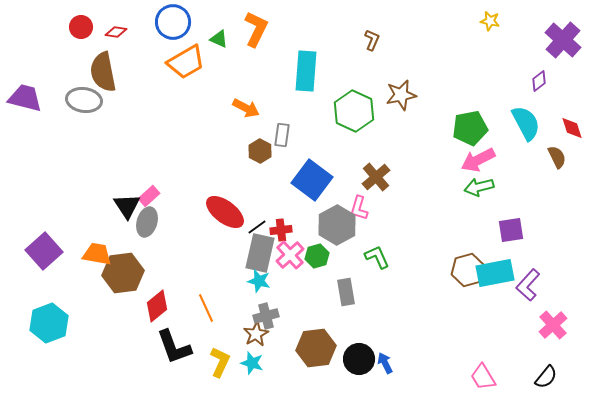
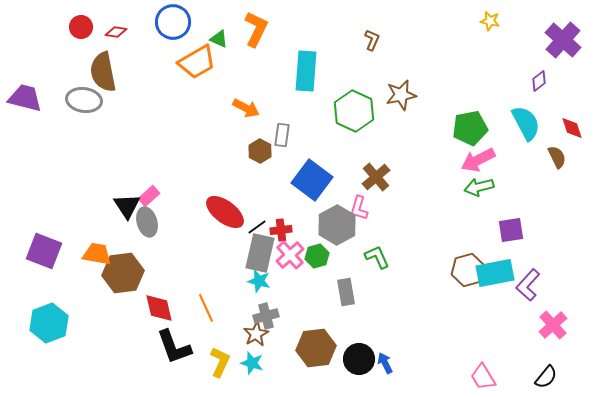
orange trapezoid at (186, 62): moved 11 px right
gray ellipse at (147, 222): rotated 32 degrees counterclockwise
purple square at (44, 251): rotated 27 degrees counterclockwise
red diamond at (157, 306): moved 2 px right, 2 px down; rotated 64 degrees counterclockwise
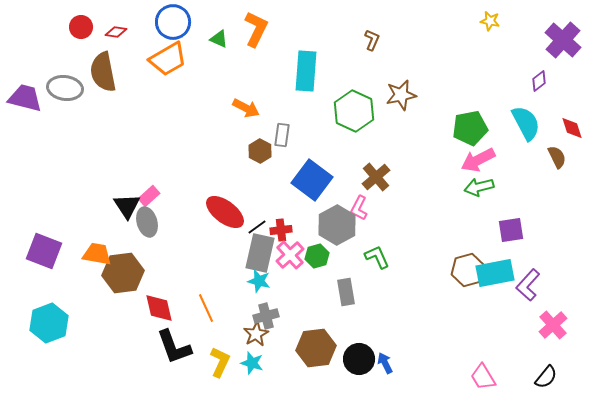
orange trapezoid at (197, 62): moved 29 px left, 3 px up
gray ellipse at (84, 100): moved 19 px left, 12 px up
pink L-shape at (359, 208): rotated 10 degrees clockwise
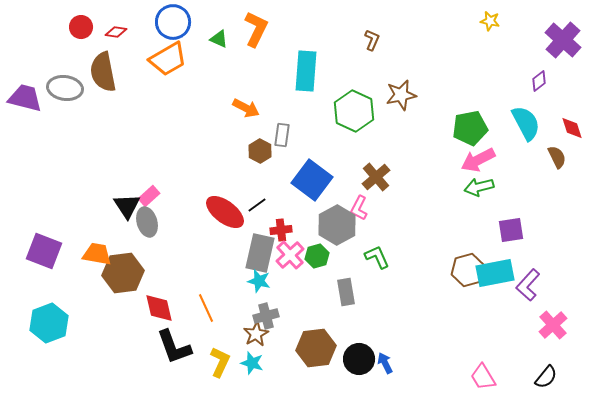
black line at (257, 227): moved 22 px up
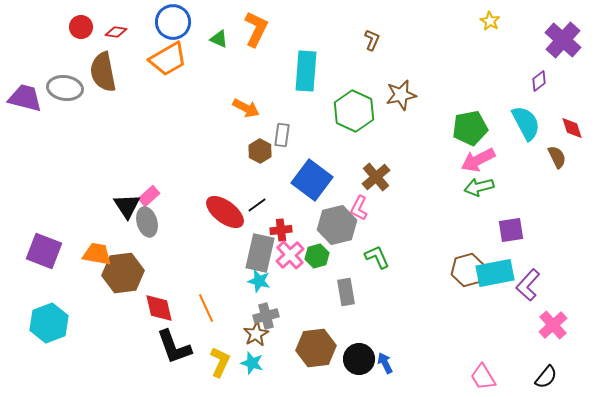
yellow star at (490, 21): rotated 18 degrees clockwise
gray hexagon at (337, 225): rotated 15 degrees clockwise
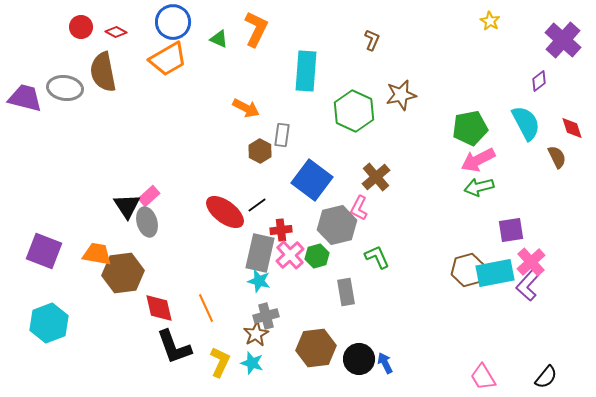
red diamond at (116, 32): rotated 20 degrees clockwise
pink cross at (553, 325): moved 22 px left, 63 px up
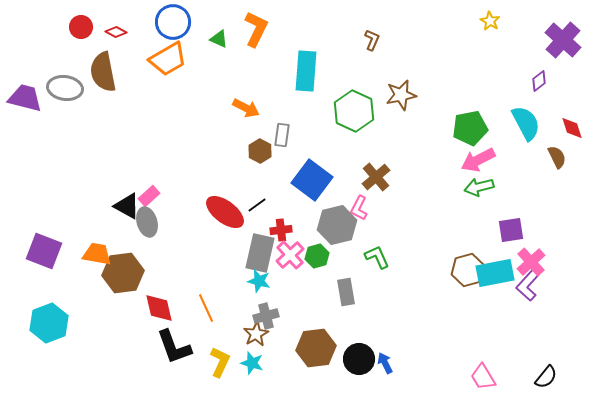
black triangle at (127, 206): rotated 28 degrees counterclockwise
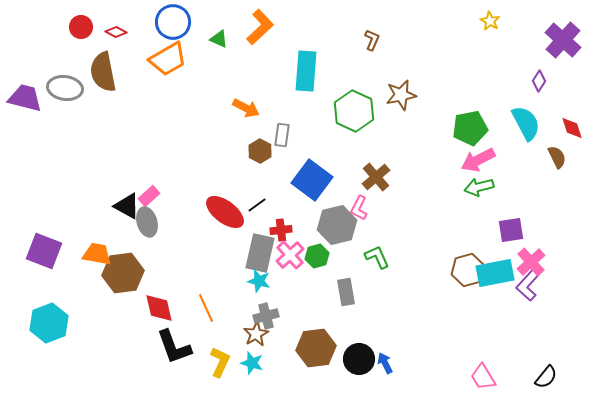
orange L-shape at (256, 29): moved 4 px right, 2 px up; rotated 21 degrees clockwise
purple diamond at (539, 81): rotated 20 degrees counterclockwise
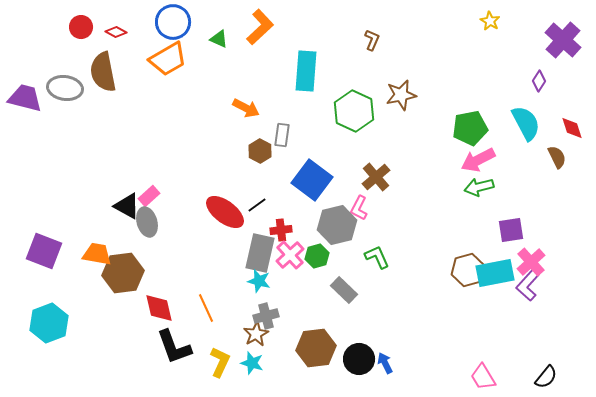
gray rectangle at (346, 292): moved 2 px left, 2 px up; rotated 36 degrees counterclockwise
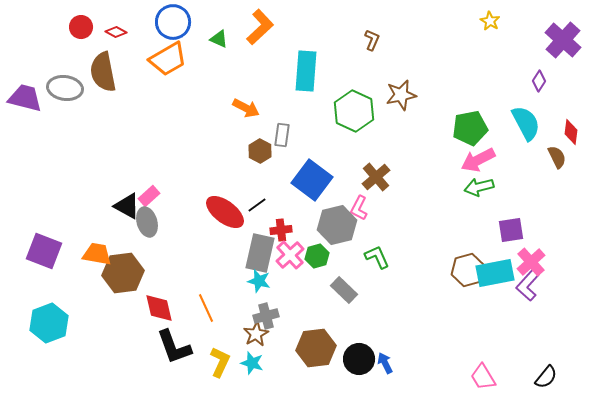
red diamond at (572, 128): moved 1 px left, 4 px down; rotated 25 degrees clockwise
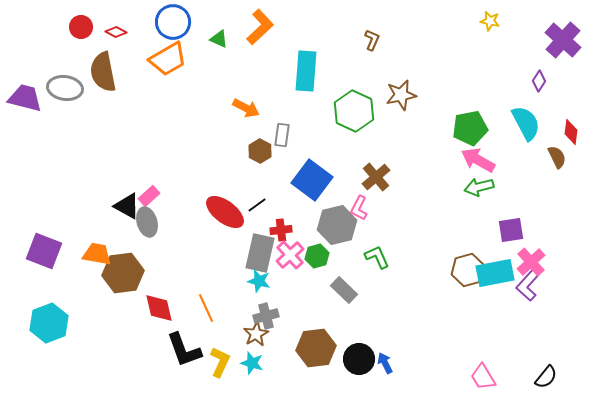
yellow star at (490, 21): rotated 18 degrees counterclockwise
pink arrow at (478, 160): rotated 56 degrees clockwise
black L-shape at (174, 347): moved 10 px right, 3 px down
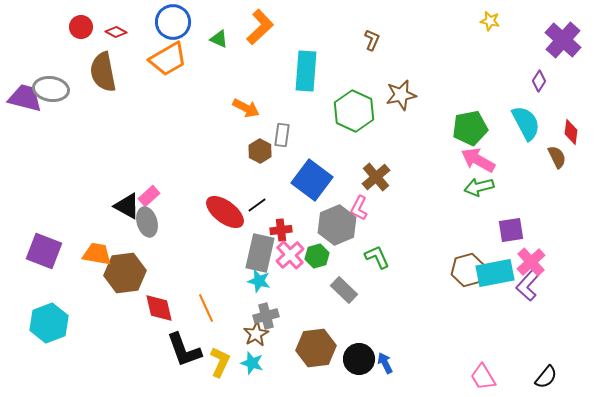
gray ellipse at (65, 88): moved 14 px left, 1 px down
gray hexagon at (337, 225): rotated 9 degrees counterclockwise
brown hexagon at (123, 273): moved 2 px right
